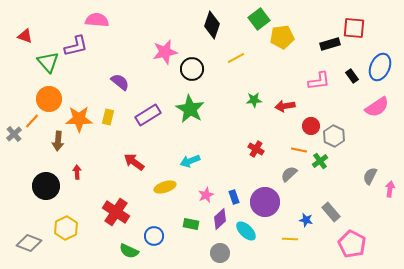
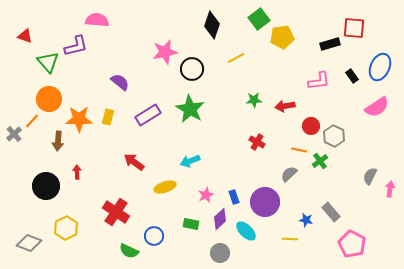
red cross at (256, 149): moved 1 px right, 7 px up
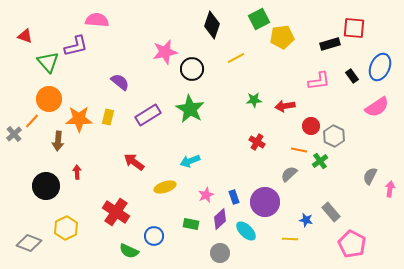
green square at (259, 19): rotated 10 degrees clockwise
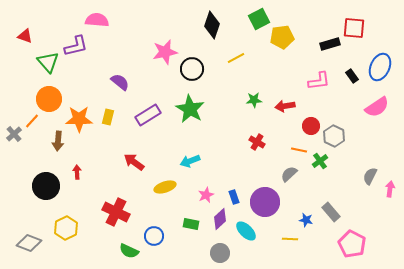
red cross at (116, 212): rotated 8 degrees counterclockwise
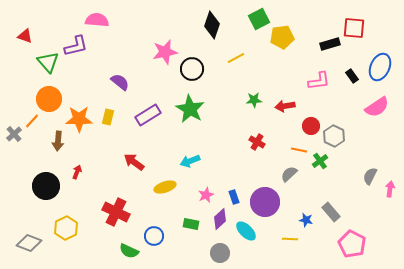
red arrow at (77, 172): rotated 24 degrees clockwise
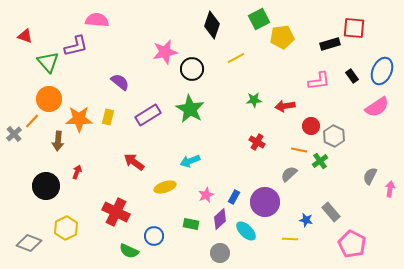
blue ellipse at (380, 67): moved 2 px right, 4 px down
blue rectangle at (234, 197): rotated 48 degrees clockwise
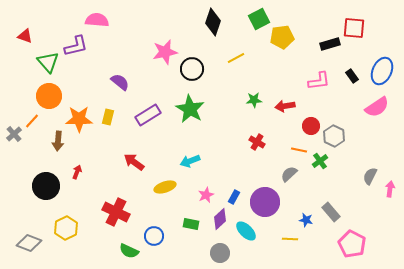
black diamond at (212, 25): moved 1 px right, 3 px up
orange circle at (49, 99): moved 3 px up
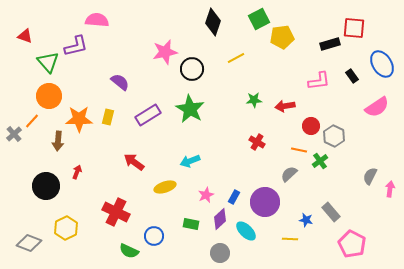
blue ellipse at (382, 71): moved 7 px up; rotated 56 degrees counterclockwise
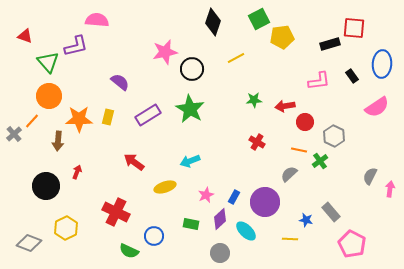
blue ellipse at (382, 64): rotated 36 degrees clockwise
red circle at (311, 126): moved 6 px left, 4 px up
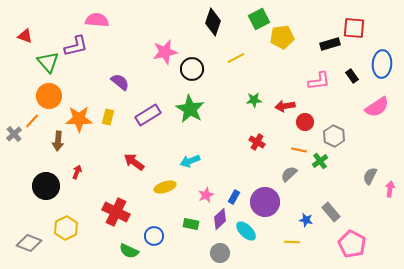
yellow line at (290, 239): moved 2 px right, 3 px down
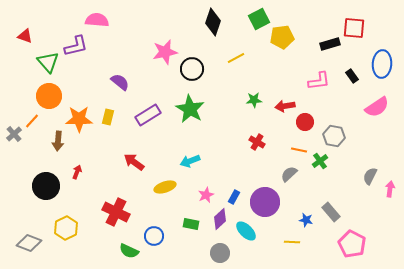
gray hexagon at (334, 136): rotated 15 degrees counterclockwise
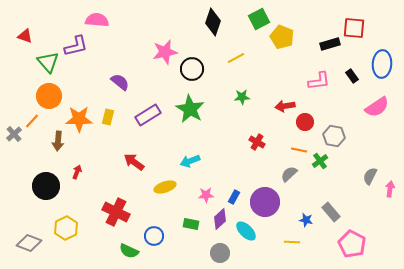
yellow pentagon at (282, 37): rotated 30 degrees clockwise
green star at (254, 100): moved 12 px left, 3 px up
pink star at (206, 195): rotated 21 degrees clockwise
